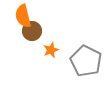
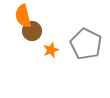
gray pentagon: moved 17 px up
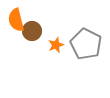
orange semicircle: moved 7 px left, 4 px down
orange star: moved 5 px right, 5 px up
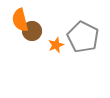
orange semicircle: moved 4 px right
gray pentagon: moved 3 px left, 7 px up
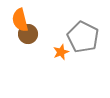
brown circle: moved 4 px left, 3 px down
orange star: moved 5 px right, 7 px down
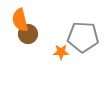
gray pentagon: rotated 24 degrees counterclockwise
orange star: rotated 21 degrees clockwise
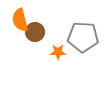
brown circle: moved 7 px right, 2 px up
orange star: moved 3 px left
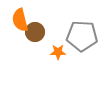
gray pentagon: moved 1 px left, 1 px up
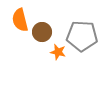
brown circle: moved 7 px right
orange star: rotated 14 degrees clockwise
